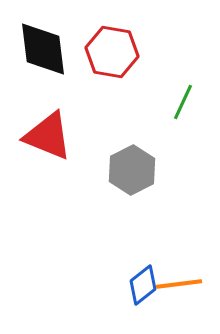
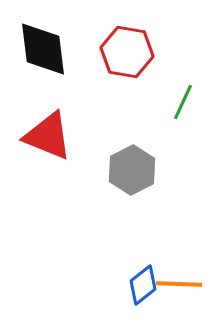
red hexagon: moved 15 px right
orange line: rotated 9 degrees clockwise
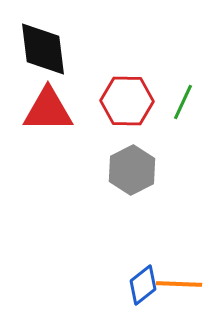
red hexagon: moved 49 px down; rotated 9 degrees counterclockwise
red triangle: moved 26 px up; rotated 22 degrees counterclockwise
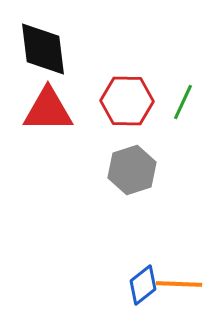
gray hexagon: rotated 9 degrees clockwise
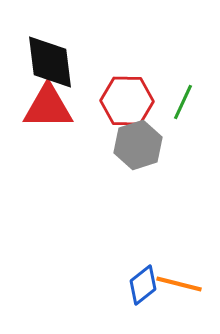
black diamond: moved 7 px right, 13 px down
red triangle: moved 3 px up
gray hexagon: moved 6 px right, 25 px up
orange line: rotated 12 degrees clockwise
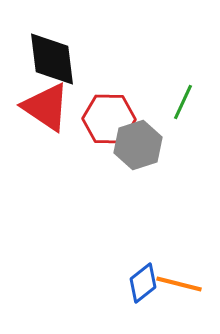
black diamond: moved 2 px right, 3 px up
red hexagon: moved 18 px left, 18 px down
red triangle: moved 2 px left; rotated 34 degrees clockwise
blue diamond: moved 2 px up
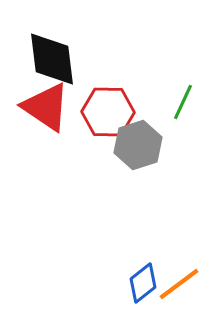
red hexagon: moved 1 px left, 7 px up
orange line: rotated 51 degrees counterclockwise
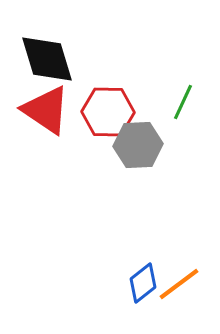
black diamond: moved 5 px left; rotated 10 degrees counterclockwise
red triangle: moved 3 px down
gray hexagon: rotated 15 degrees clockwise
